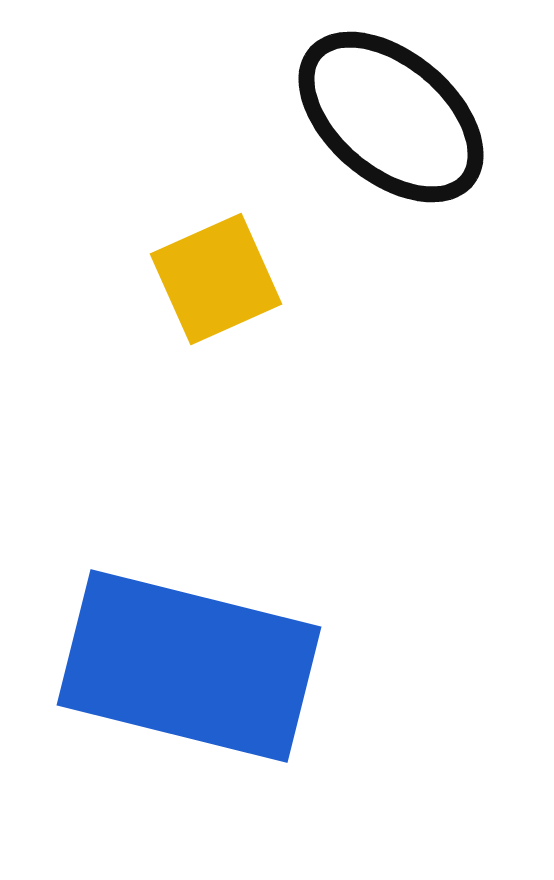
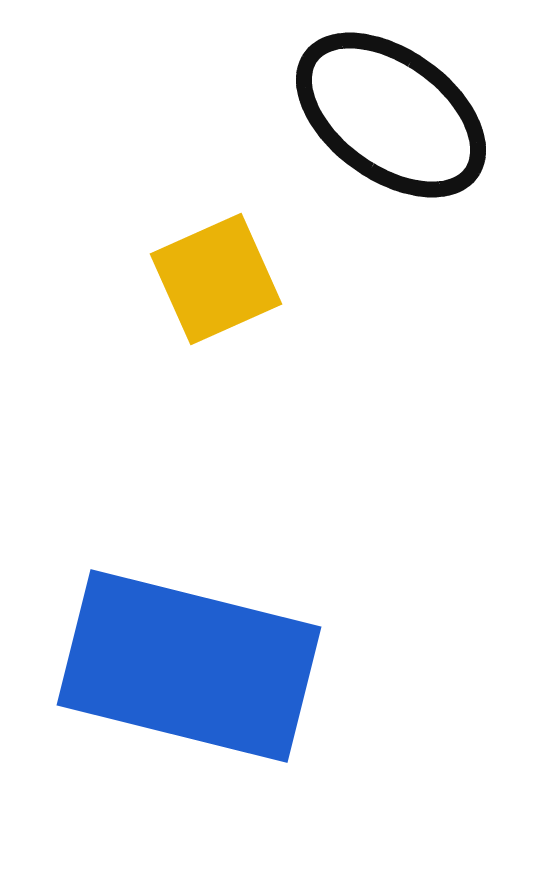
black ellipse: moved 2 px up; rotated 4 degrees counterclockwise
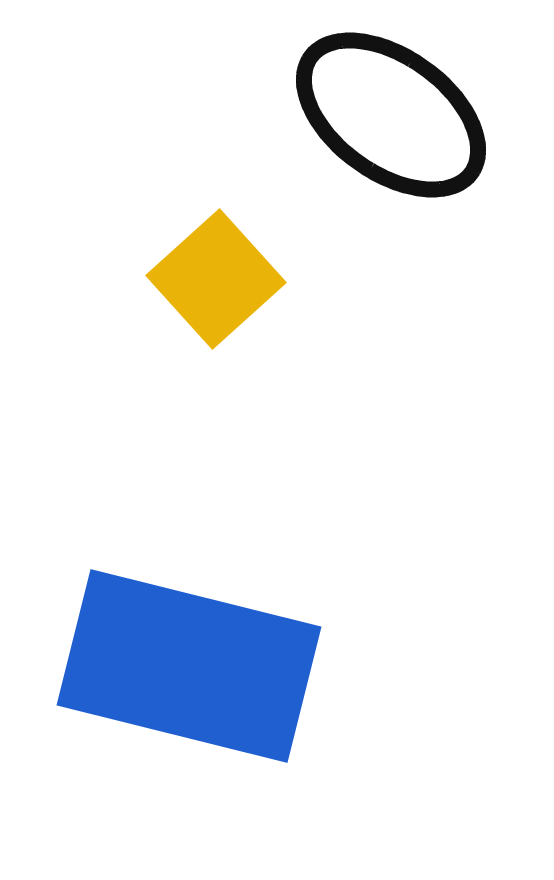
yellow square: rotated 18 degrees counterclockwise
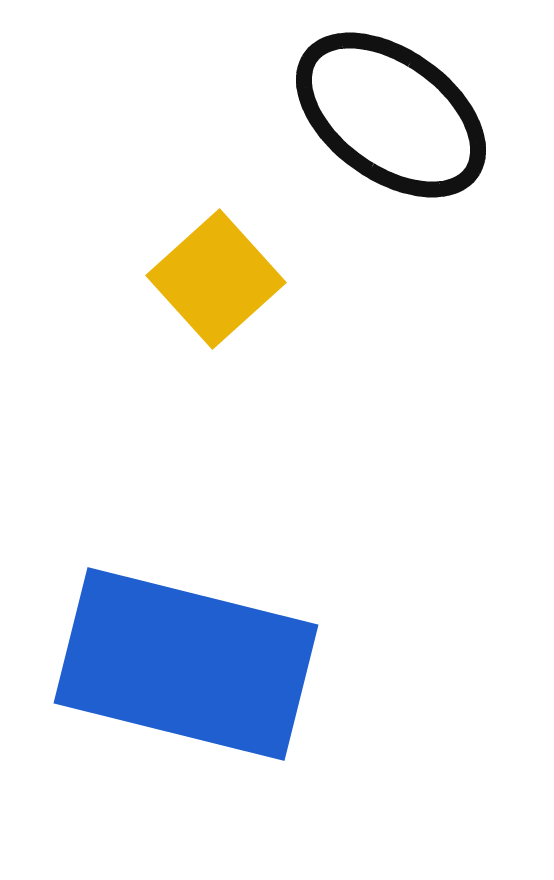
blue rectangle: moved 3 px left, 2 px up
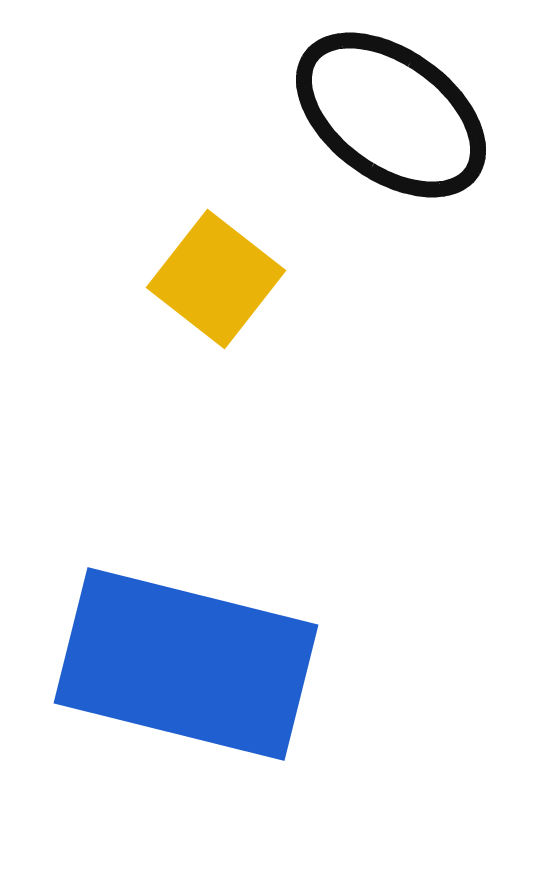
yellow square: rotated 10 degrees counterclockwise
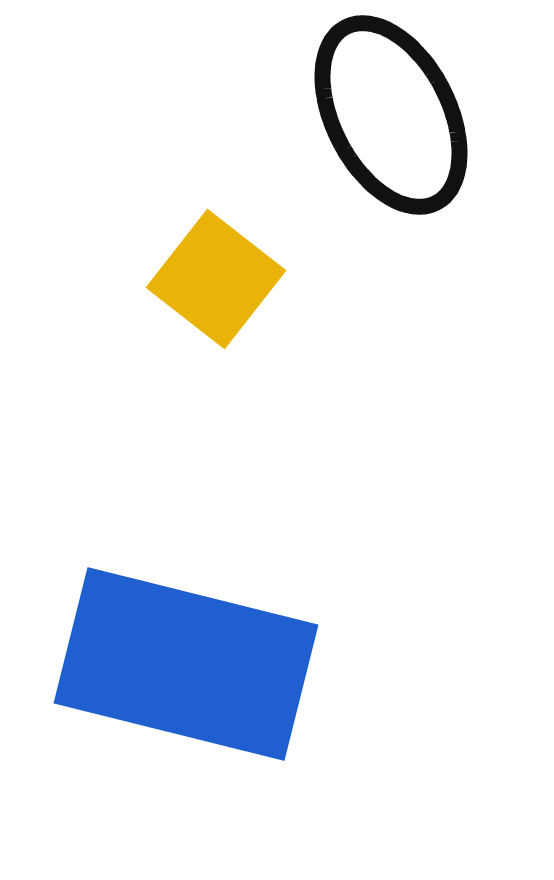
black ellipse: rotated 27 degrees clockwise
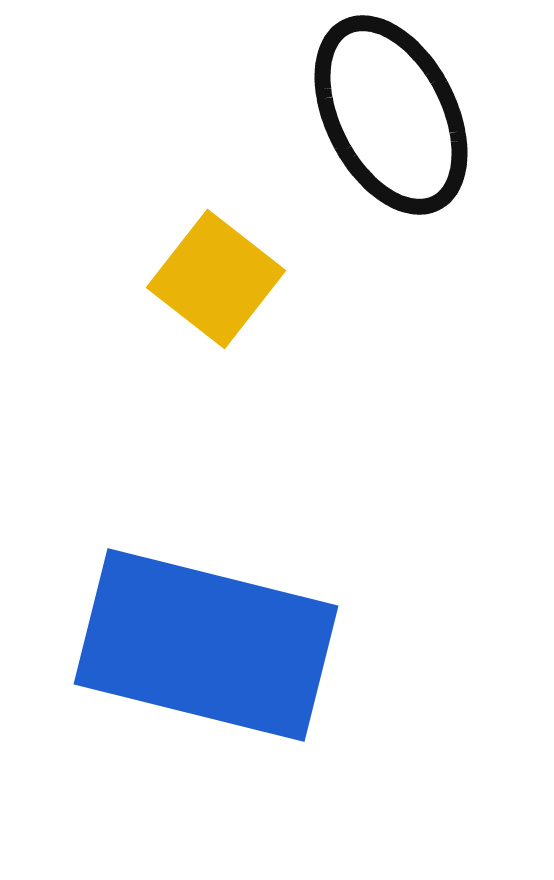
blue rectangle: moved 20 px right, 19 px up
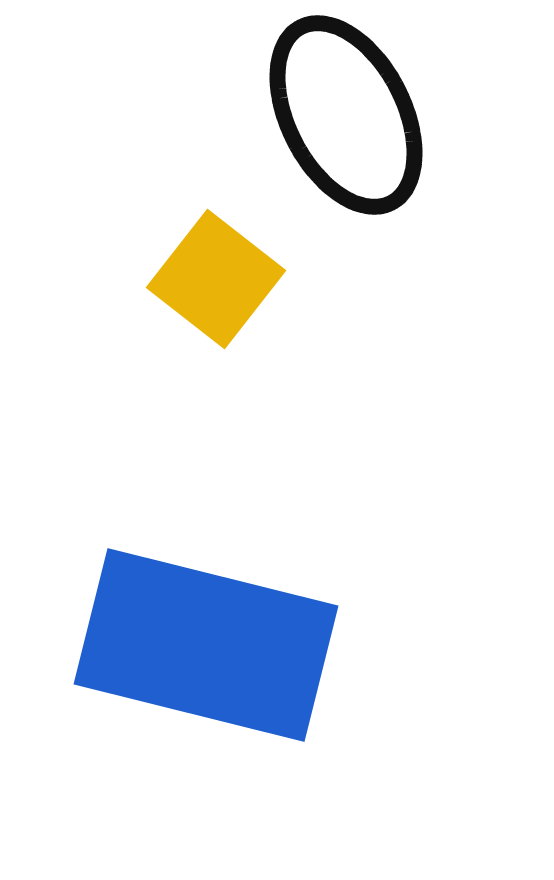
black ellipse: moved 45 px left
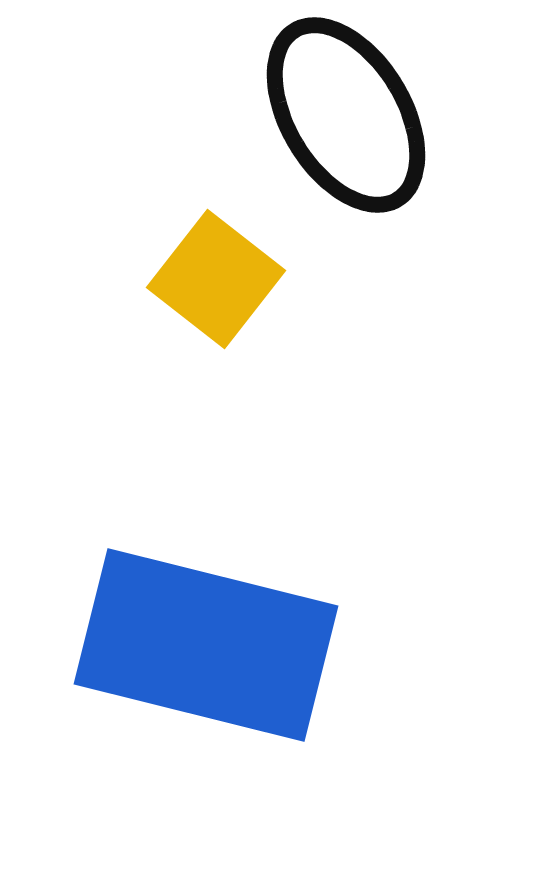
black ellipse: rotated 4 degrees counterclockwise
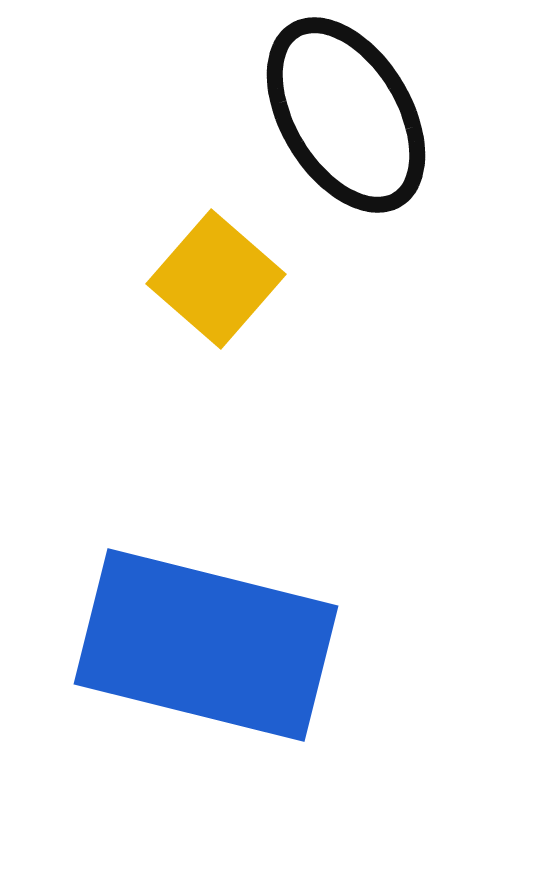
yellow square: rotated 3 degrees clockwise
